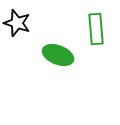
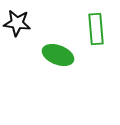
black star: rotated 12 degrees counterclockwise
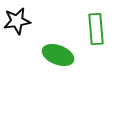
black star: moved 2 px up; rotated 16 degrees counterclockwise
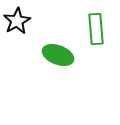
black star: rotated 20 degrees counterclockwise
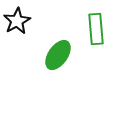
green ellipse: rotated 76 degrees counterclockwise
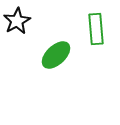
green ellipse: moved 2 px left; rotated 12 degrees clockwise
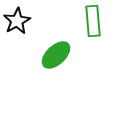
green rectangle: moved 3 px left, 8 px up
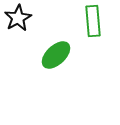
black star: moved 1 px right, 3 px up
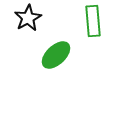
black star: moved 10 px right
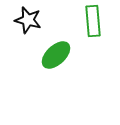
black star: moved 2 px down; rotated 28 degrees counterclockwise
